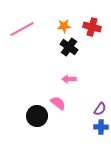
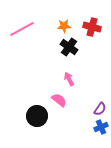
pink arrow: rotated 64 degrees clockwise
pink semicircle: moved 1 px right, 3 px up
blue cross: rotated 24 degrees counterclockwise
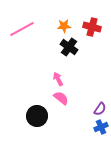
pink arrow: moved 11 px left
pink semicircle: moved 2 px right, 2 px up
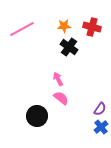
blue cross: rotated 16 degrees counterclockwise
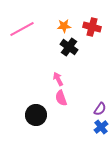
pink semicircle: rotated 147 degrees counterclockwise
black circle: moved 1 px left, 1 px up
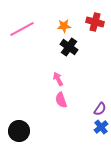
red cross: moved 3 px right, 5 px up
pink semicircle: moved 2 px down
black circle: moved 17 px left, 16 px down
